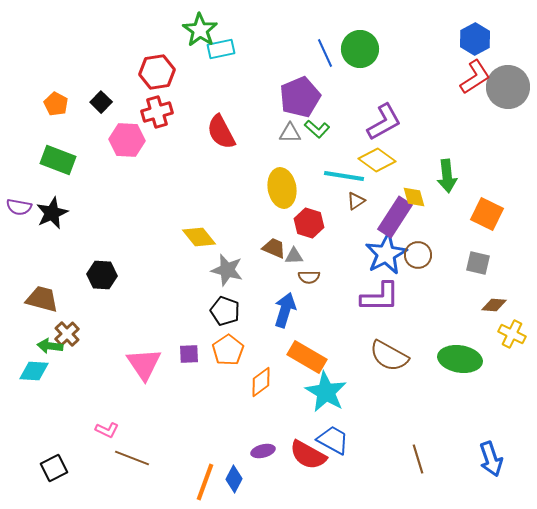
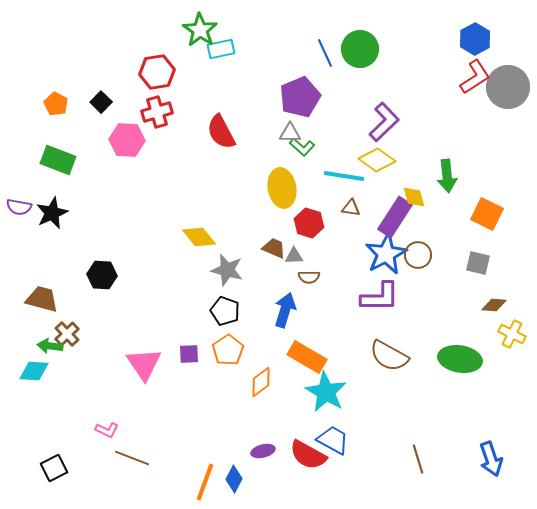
purple L-shape at (384, 122): rotated 15 degrees counterclockwise
green L-shape at (317, 129): moved 15 px left, 18 px down
brown triangle at (356, 201): moved 5 px left, 7 px down; rotated 42 degrees clockwise
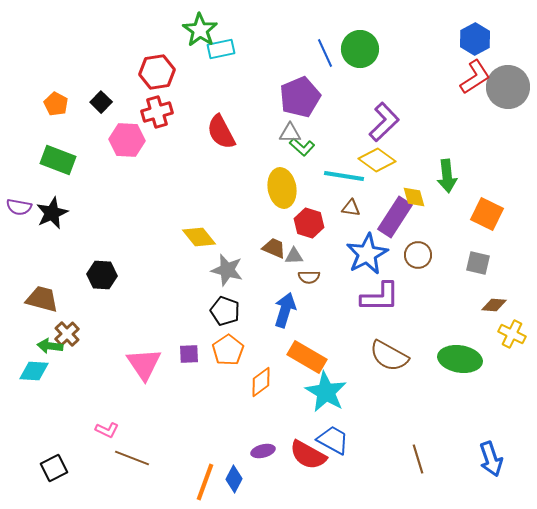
blue star at (386, 254): moved 19 px left
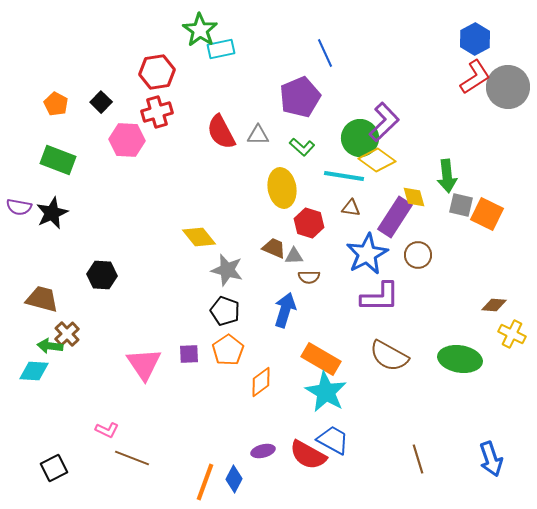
green circle at (360, 49): moved 89 px down
gray triangle at (290, 133): moved 32 px left, 2 px down
gray square at (478, 263): moved 17 px left, 58 px up
orange rectangle at (307, 357): moved 14 px right, 2 px down
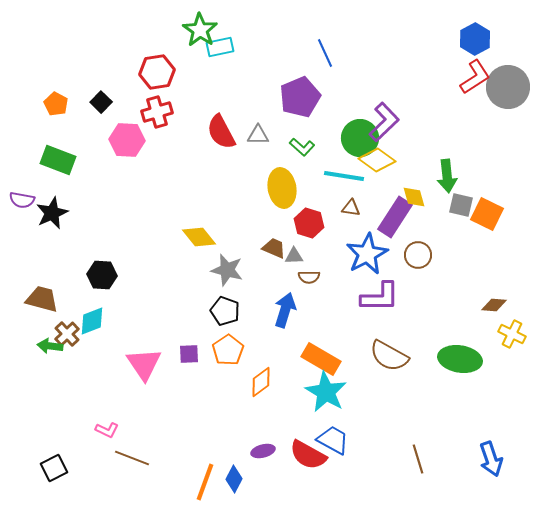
cyan rectangle at (221, 49): moved 1 px left, 2 px up
purple semicircle at (19, 207): moved 3 px right, 7 px up
cyan diamond at (34, 371): moved 58 px right, 50 px up; rotated 24 degrees counterclockwise
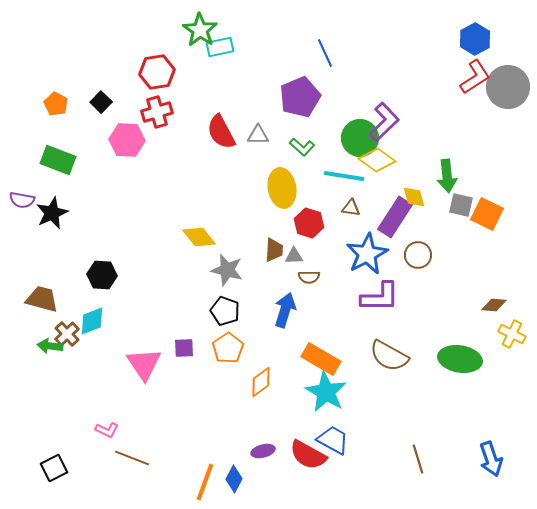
brown trapezoid at (274, 248): moved 2 px down; rotated 70 degrees clockwise
orange pentagon at (228, 350): moved 2 px up
purple square at (189, 354): moved 5 px left, 6 px up
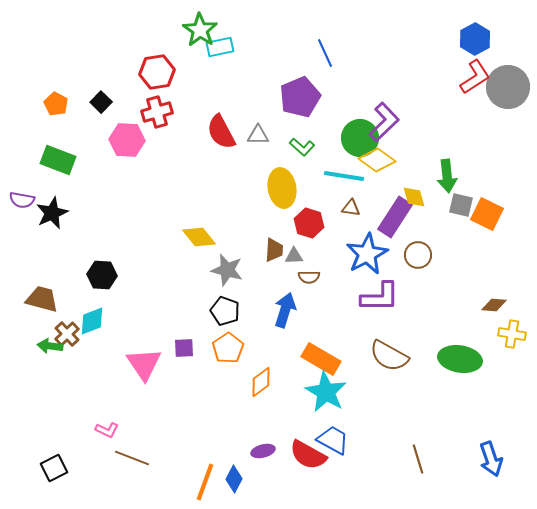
yellow cross at (512, 334): rotated 16 degrees counterclockwise
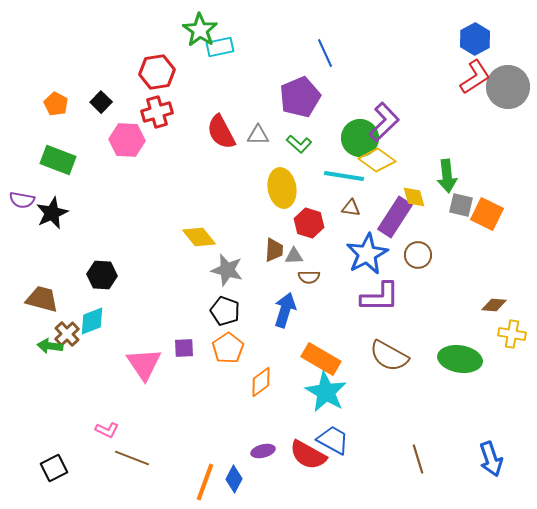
green L-shape at (302, 147): moved 3 px left, 3 px up
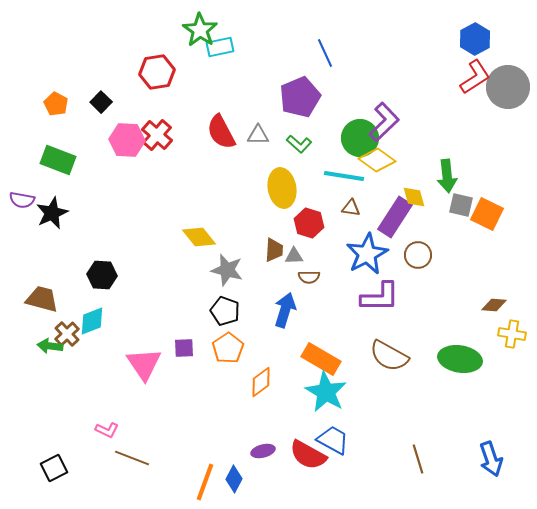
red cross at (157, 112): moved 23 px down; rotated 32 degrees counterclockwise
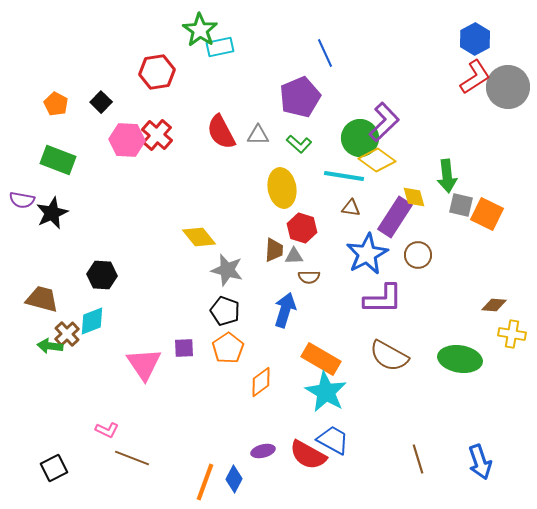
red hexagon at (309, 223): moved 7 px left, 5 px down
purple L-shape at (380, 297): moved 3 px right, 2 px down
blue arrow at (491, 459): moved 11 px left, 3 px down
